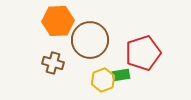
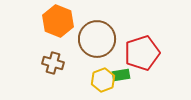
orange hexagon: rotated 24 degrees clockwise
brown circle: moved 7 px right, 1 px up
red pentagon: moved 1 px left
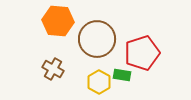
orange hexagon: rotated 16 degrees counterclockwise
brown cross: moved 6 px down; rotated 15 degrees clockwise
green rectangle: moved 1 px right; rotated 18 degrees clockwise
yellow hexagon: moved 4 px left, 2 px down; rotated 10 degrees counterclockwise
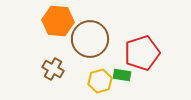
brown circle: moved 7 px left
yellow hexagon: moved 1 px right, 1 px up; rotated 15 degrees clockwise
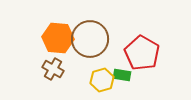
orange hexagon: moved 17 px down
red pentagon: rotated 24 degrees counterclockwise
yellow hexagon: moved 2 px right, 1 px up
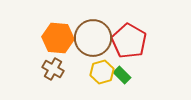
brown circle: moved 3 px right, 1 px up
red pentagon: moved 13 px left, 12 px up
green rectangle: rotated 36 degrees clockwise
yellow hexagon: moved 8 px up
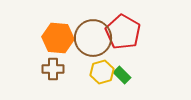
red pentagon: moved 6 px left, 9 px up
brown cross: rotated 30 degrees counterclockwise
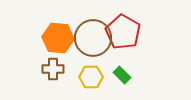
yellow hexagon: moved 11 px left, 5 px down; rotated 15 degrees clockwise
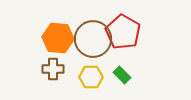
brown circle: moved 1 px down
